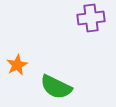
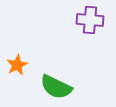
purple cross: moved 1 px left, 2 px down; rotated 12 degrees clockwise
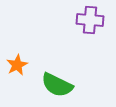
green semicircle: moved 1 px right, 2 px up
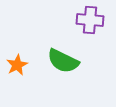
green semicircle: moved 6 px right, 24 px up
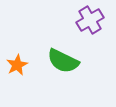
purple cross: rotated 36 degrees counterclockwise
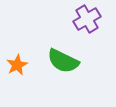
purple cross: moved 3 px left, 1 px up
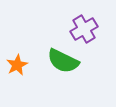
purple cross: moved 3 px left, 10 px down
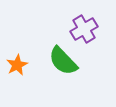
green semicircle: rotated 20 degrees clockwise
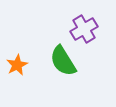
green semicircle: rotated 12 degrees clockwise
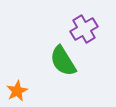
orange star: moved 26 px down
